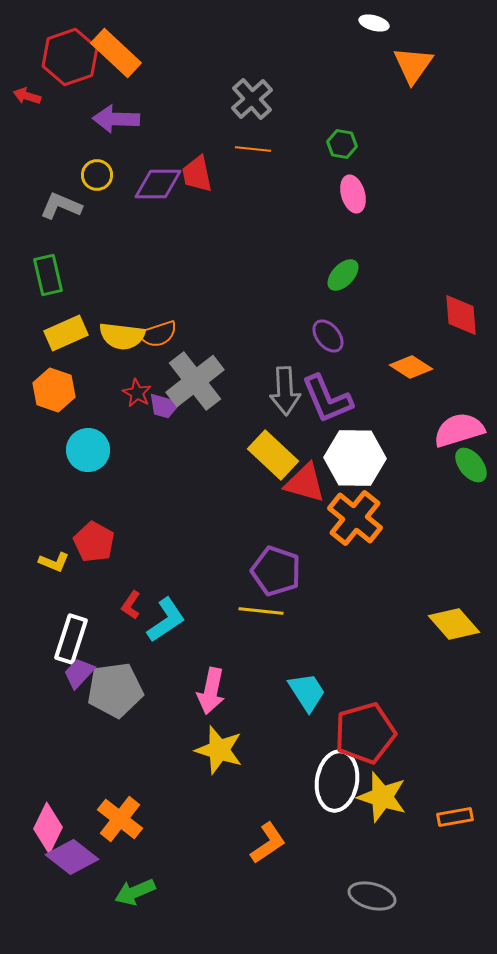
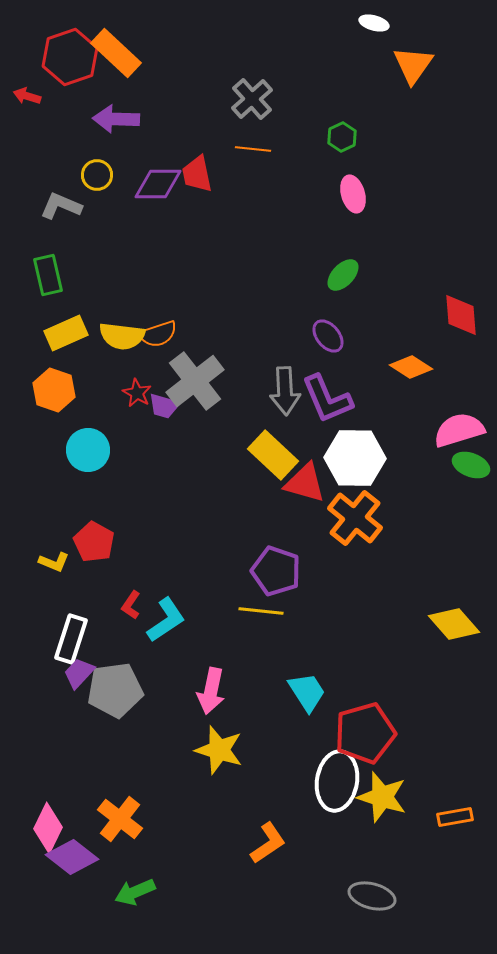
green hexagon at (342, 144): moved 7 px up; rotated 24 degrees clockwise
green ellipse at (471, 465): rotated 30 degrees counterclockwise
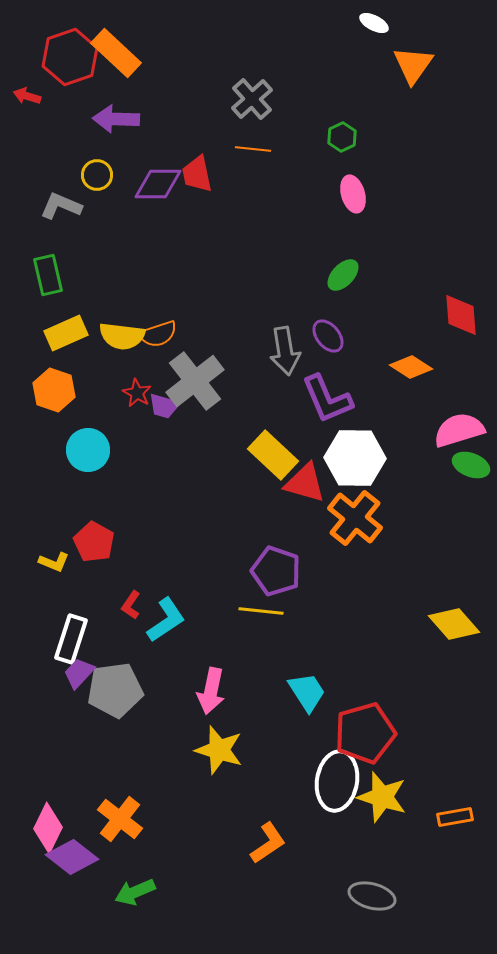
white ellipse at (374, 23): rotated 12 degrees clockwise
gray arrow at (285, 391): moved 40 px up; rotated 6 degrees counterclockwise
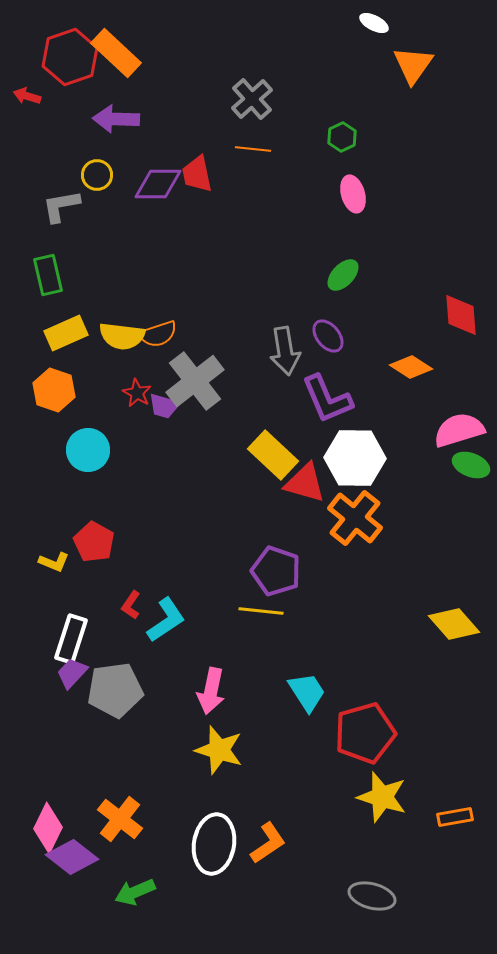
gray L-shape at (61, 206): rotated 33 degrees counterclockwise
purple trapezoid at (79, 673): moved 7 px left
white ellipse at (337, 781): moved 123 px left, 63 px down
